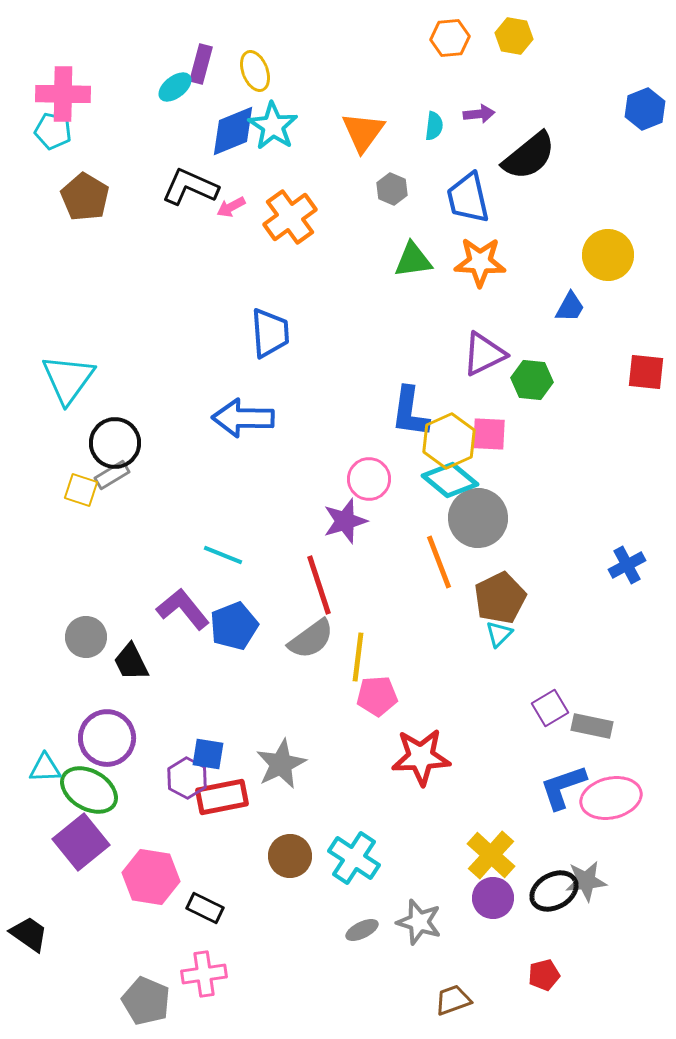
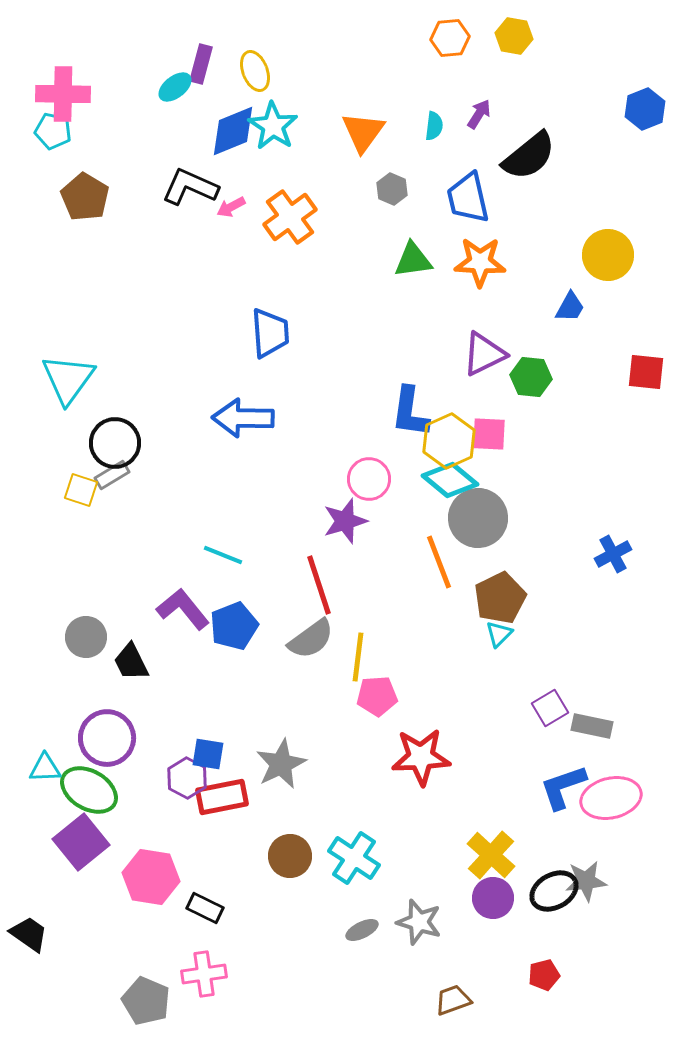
purple arrow at (479, 114): rotated 52 degrees counterclockwise
green hexagon at (532, 380): moved 1 px left, 3 px up
blue cross at (627, 565): moved 14 px left, 11 px up
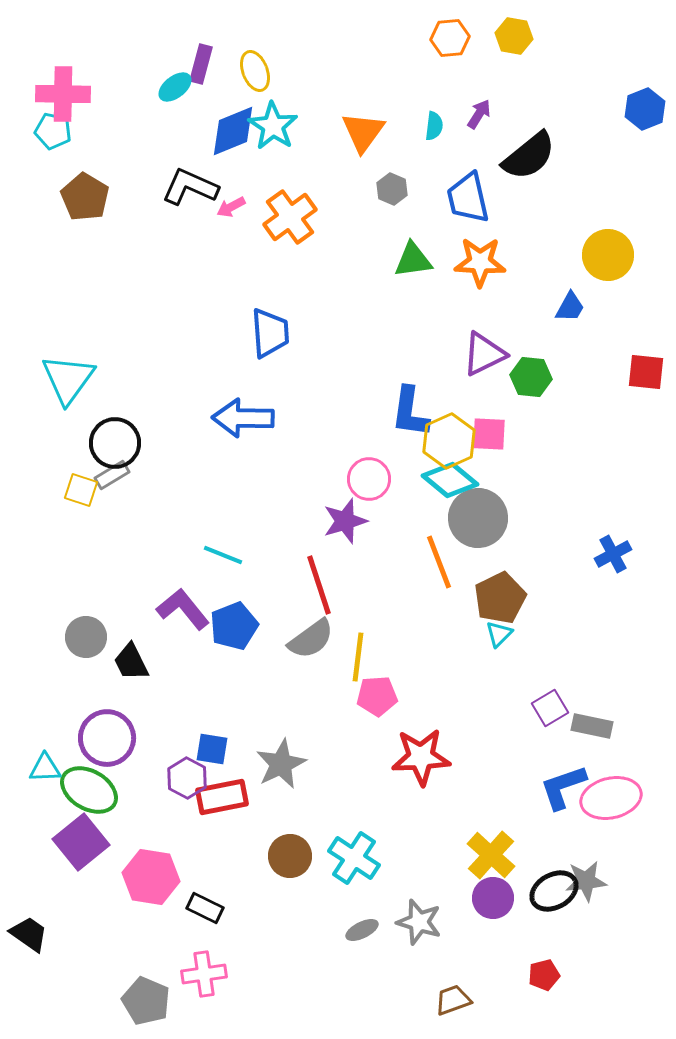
blue square at (208, 754): moved 4 px right, 5 px up
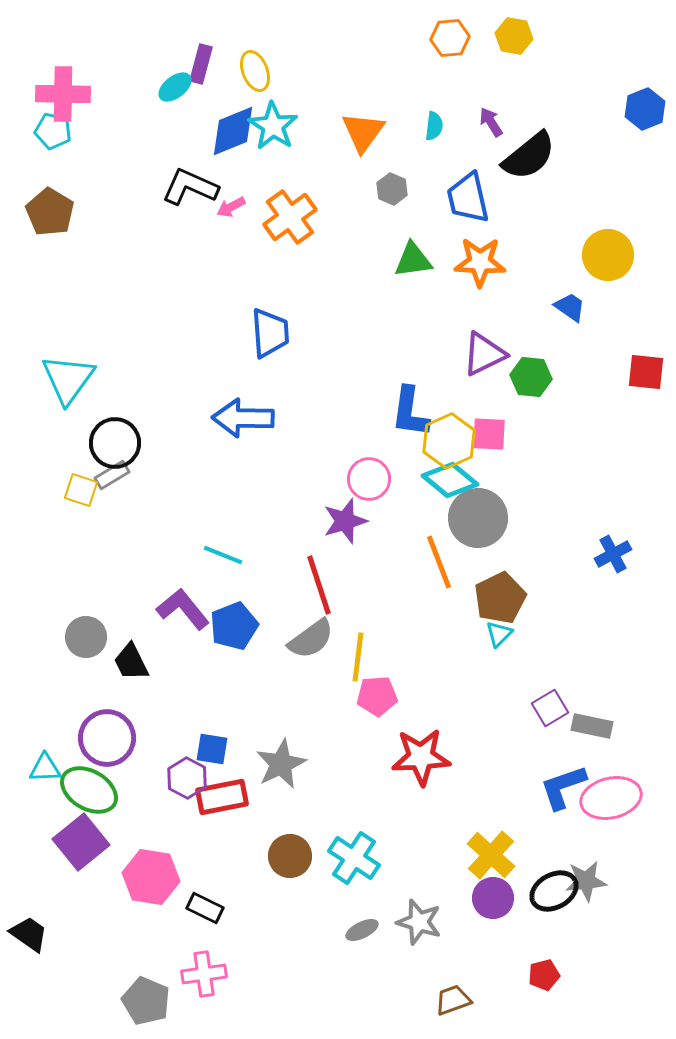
purple arrow at (479, 114): moved 12 px right, 8 px down; rotated 64 degrees counterclockwise
brown pentagon at (85, 197): moved 35 px left, 15 px down
blue trapezoid at (570, 307): rotated 84 degrees counterclockwise
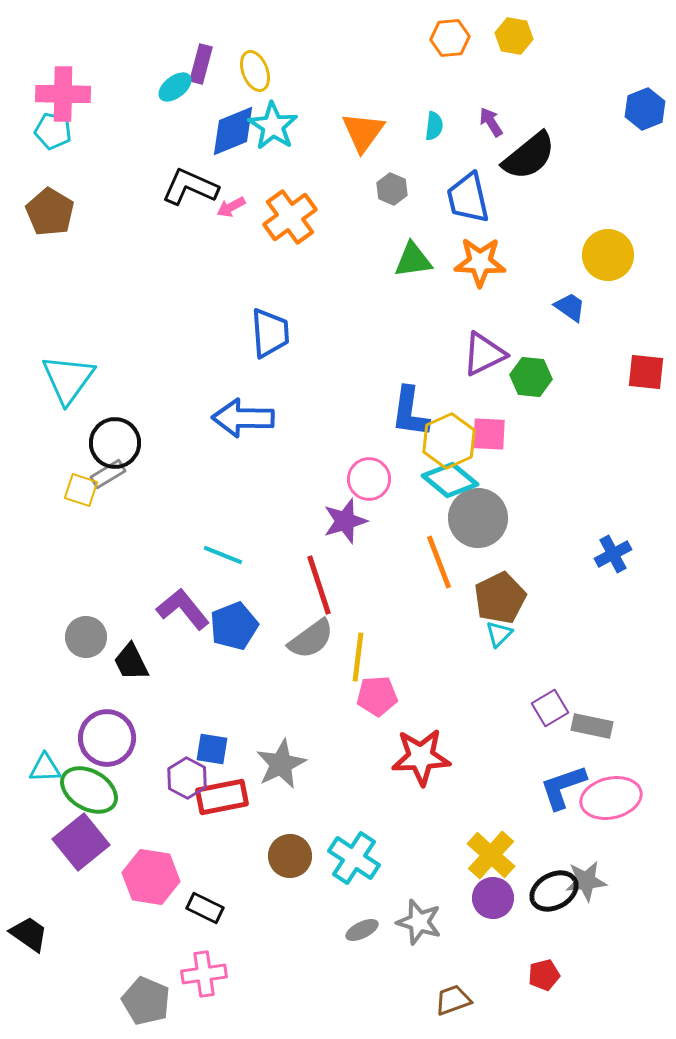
gray rectangle at (112, 475): moved 4 px left, 1 px up
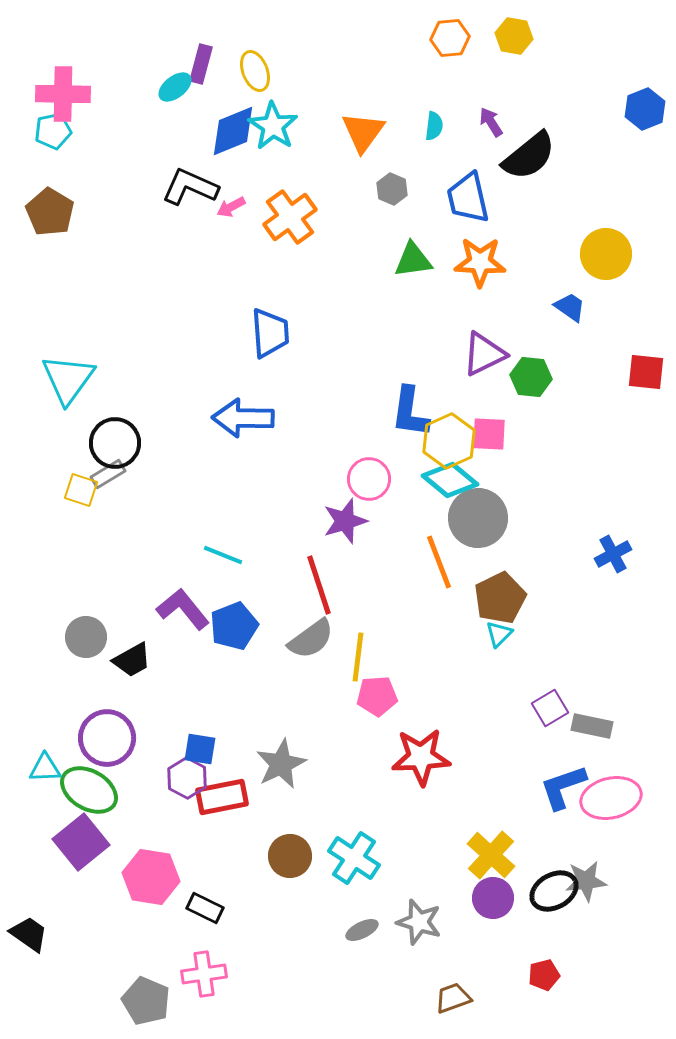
cyan pentagon at (53, 131): rotated 24 degrees counterclockwise
yellow circle at (608, 255): moved 2 px left, 1 px up
black trapezoid at (131, 662): moved 1 px right, 2 px up; rotated 93 degrees counterclockwise
blue square at (212, 749): moved 12 px left
brown trapezoid at (453, 1000): moved 2 px up
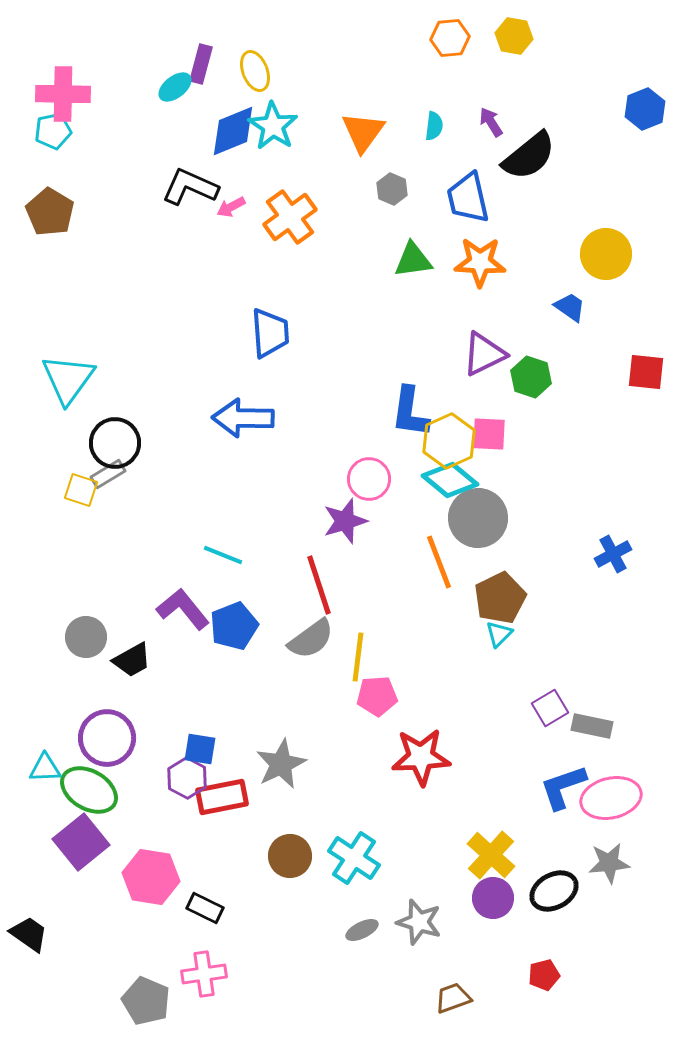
green hexagon at (531, 377): rotated 12 degrees clockwise
gray star at (586, 881): moved 23 px right, 18 px up
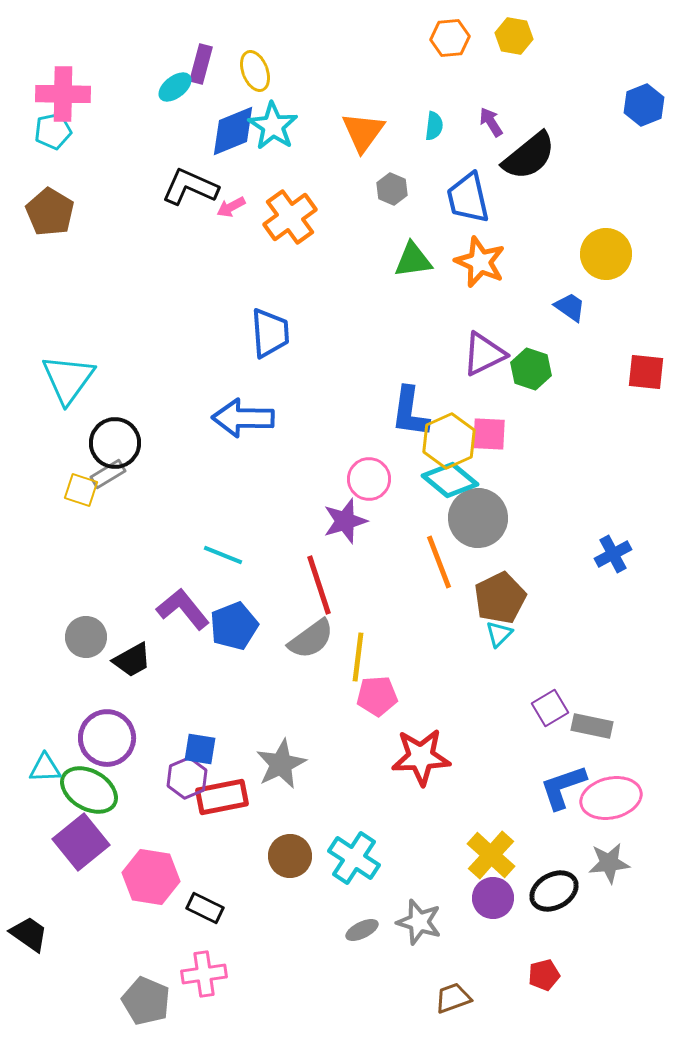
blue hexagon at (645, 109): moved 1 px left, 4 px up
orange star at (480, 262): rotated 21 degrees clockwise
green hexagon at (531, 377): moved 8 px up
purple hexagon at (187, 778): rotated 9 degrees clockwise
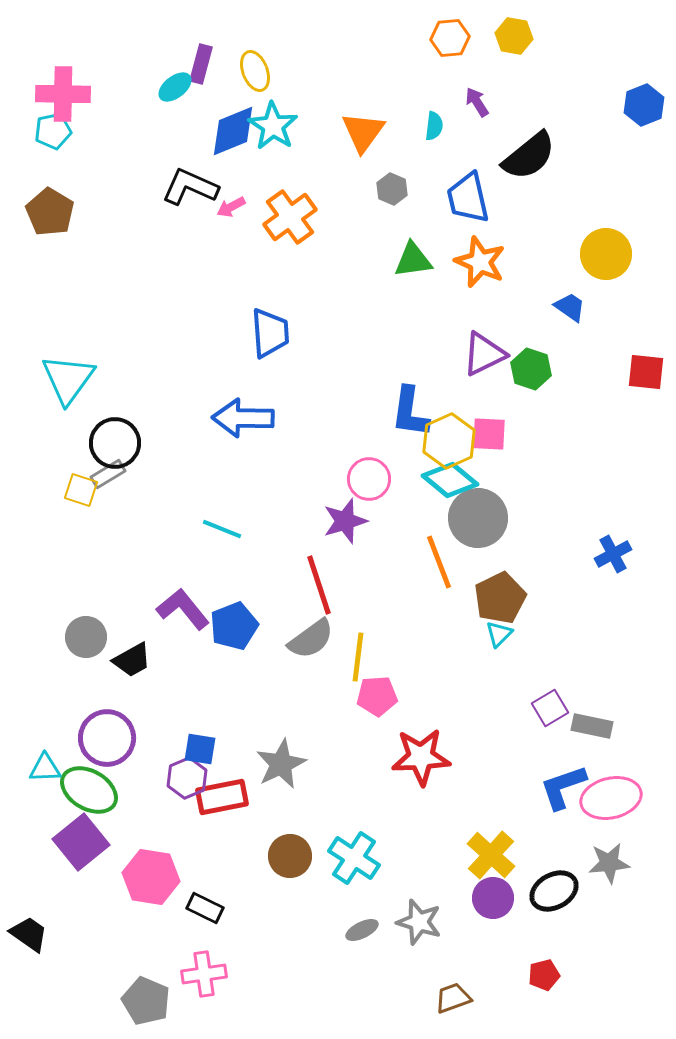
purple arrow at (491, 122): moved 14 px left, 20 px up
cyan line at (223, 555): moved 1 px left, 26 px up
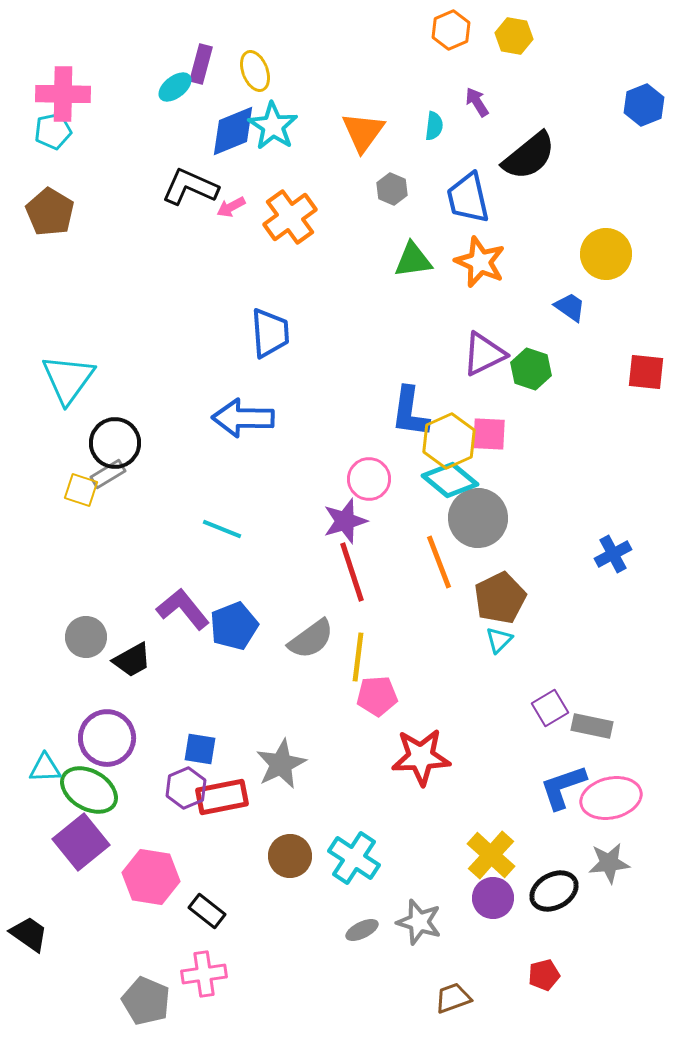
orange hexagon at (450, 38): moved 1 px right, 8 px up; rotated 18 degrees counterclockwise
red line at (319, 585): moved 33 px right, 13 px up
cyan triangle at (499, 634): moved 6 px down
purple hexagon at (187, 778): moved 1 px left, 10 px down
black rectangle at (205, 908): moved 2 px right, 3 px down; rotated 12 degrees clockwise
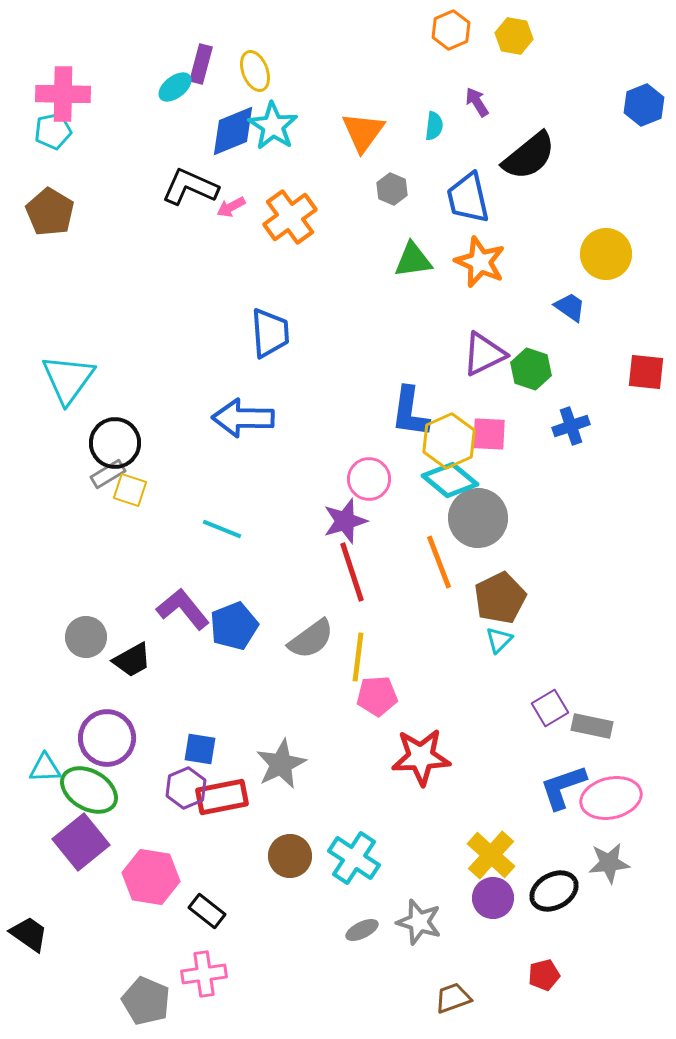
yellow square at (81, 490): moved 49 px right
blue cross at (613, 554): moved 42 px left, 128 px up; rotated 9 degrees clockwise
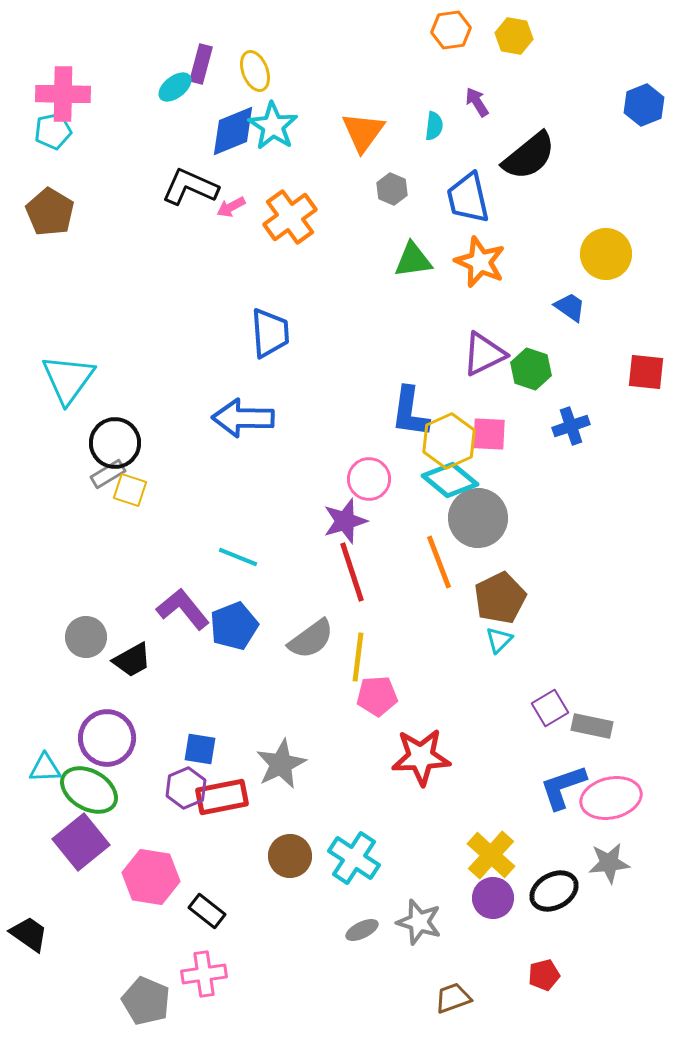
orange hexagon at (451, 30): rotated 15 degrees clockwise
cyan line at (222, 529): moved 16 px right, 28 px down
